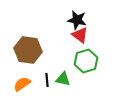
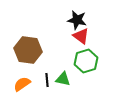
red triangle: moved 1 px right, 1 px down
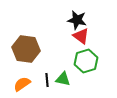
brown hexagon: moved 2 px left, 1 px up
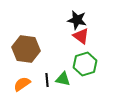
green hexagon: moved 1 px left, 3 px down
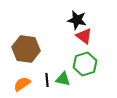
red triangle: moved 3 px right
